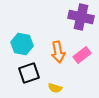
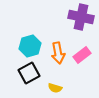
cyan hexagon: moved 8 px right, 2 px down; rotated 25 degrees counterclockwise
orange arrow: moved 1 px down
black square: rotated 10 degrees counterclockwise
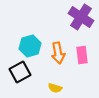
purple cross: rotated 20 degrees clockwise
pink rectangle: rotated 60 degrees counterclockwise
black square: moved 9 px left, 1 px up
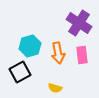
purple cross: moved 2 px left, 6 px down
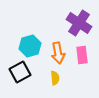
yellow semicircle: moved 10 px up; rotated 112 degrees counterclockwise
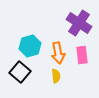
black square: rotated 20 degrees counterclockwise
yellow semicircle: moved 1 px right, 2 px up
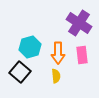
cyan hexagon: moved 1 px down
orange arrow: rotated 10 degrees clockwise
